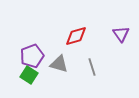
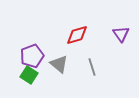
red diamond: moved 1 px right, 1 px up
gray triangle: rotated 24 degrees clockwise
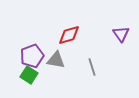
red diamond: moved 8 px left
gray triangle: moved 3 px left, 4 px up; rotated 30 degrees counterclockwise
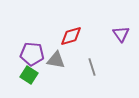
red diamond: moved 2 px right, 1 px down
purple pentagon: moved 2 px up; rotated 25 degrees clockwise
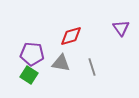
purple triangle: moved 6 px up
gray triangle: moved 5 px right, 3 px down
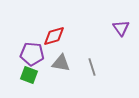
red diamond: moved 17 px left
green square: rotated 12 degrees counterclockwise
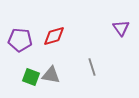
purple pentagon: moved 12 px left, 14 px up
gray triangle: moved 10 px left, 12 px down
green square: moved 2 px right, 2 px down
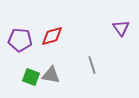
red diamond: moved 2 px left
gray line: moved 2 px up
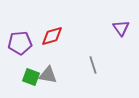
purple pentagon: moved 3 px down; rotated 10 degrees counterclockwise
gray line: moved 1 px right
gray triangle: moved 3 px left
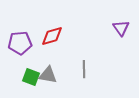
gray line: moved 9 px left, 4 px down; rotated 18 degrees clockwise
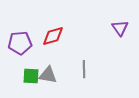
purple triangle: moved 1 px left
red diamond: moved 1 px right
green square: moved 1 px up; rotated 18 degrees counterclockwise
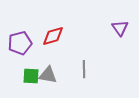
purple pentagon: rotated 10 degrees counterclockwise
